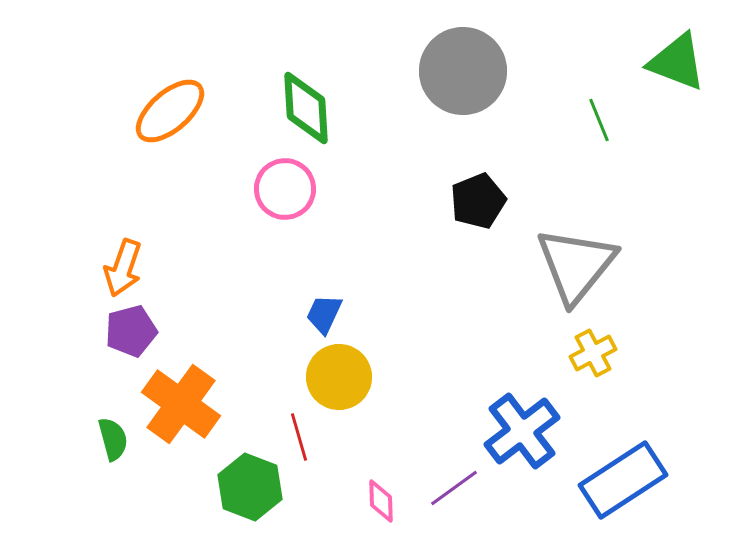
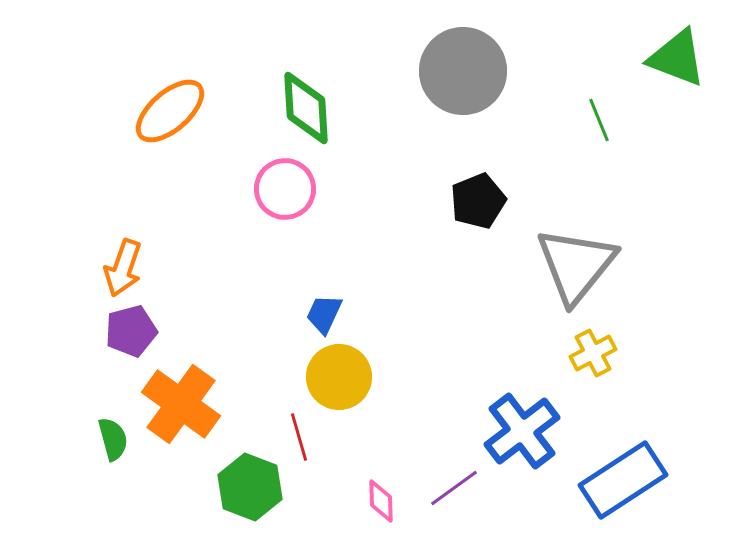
green triangle: moved 4 px up
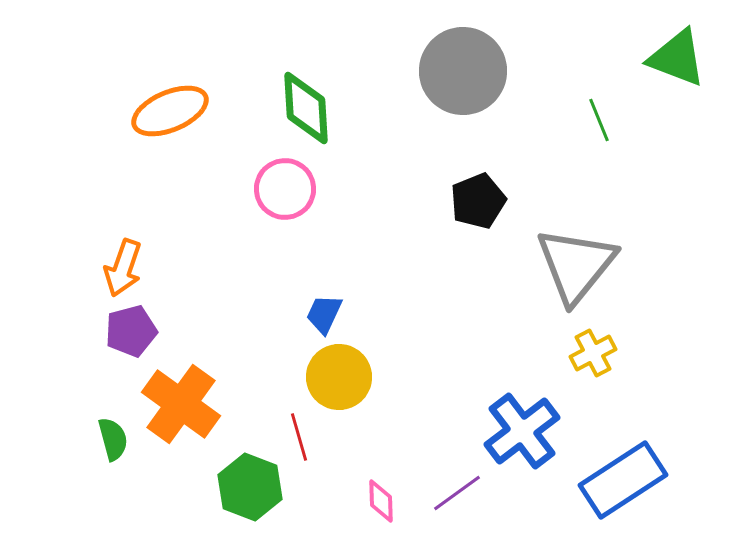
orange ellipse: rotated 18 degrees clockwise
purple line: moved 3 px right, 5 px down
